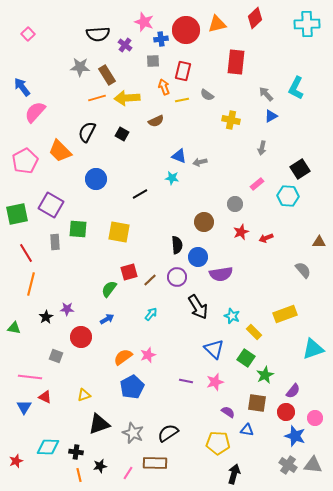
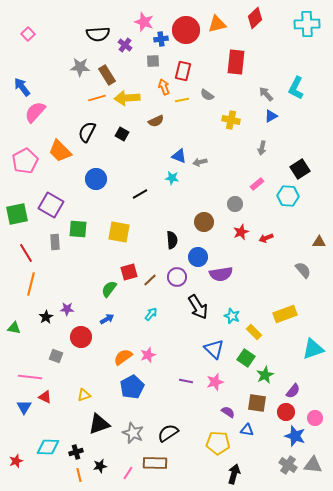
black semicircle at (177, 245): moved 5 px left, 5 px up
black cross at (76, 452): rotated 24 degrees counterclockwise
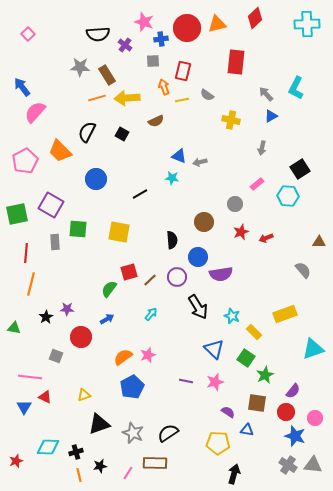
red circle at (186, 30): moved 1 px right, 2 px up
red line at (26, 253): rotated 36 degrees clockwise
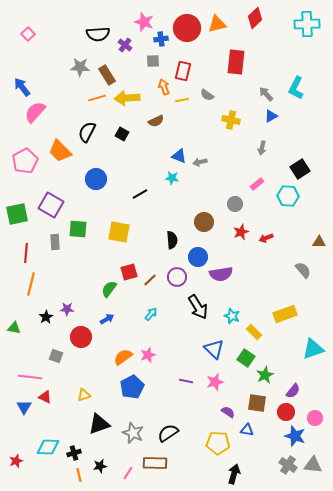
black cross at (76, 452): moved 2 px left, 1 px down
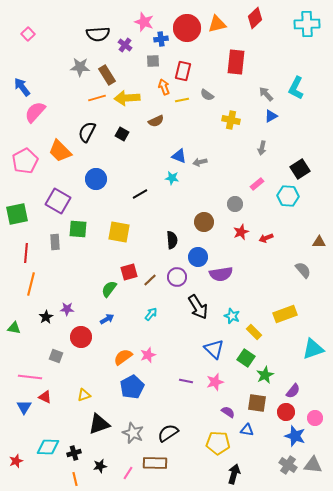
purple square at (51, 205): moved 7 px right, 4 px up
orange line at (79, 475): moved 4 px left, 4 px down
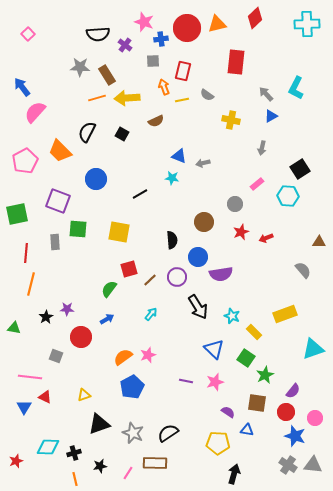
gray arrow at (200, 162): moved 3 px right, 1 px down
purple square at (58, 201): rotated 10 degrees counterclockwise
red square at (129, 272): moved 3 px up
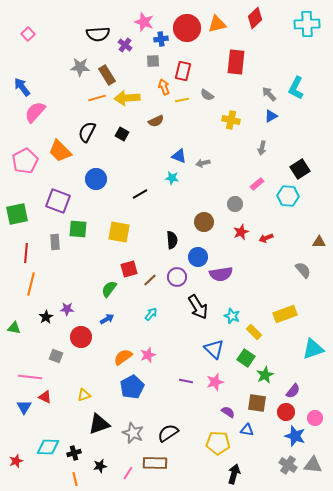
gray arrow at (266, 94): moved 3 px right
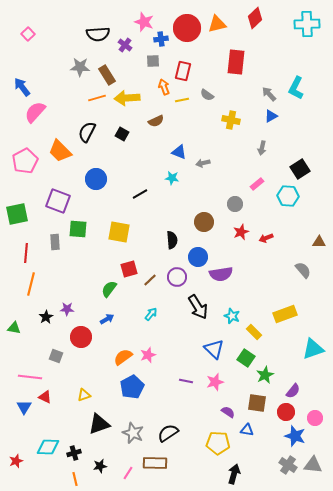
blue triangle at (179, 156): moved 4 px up
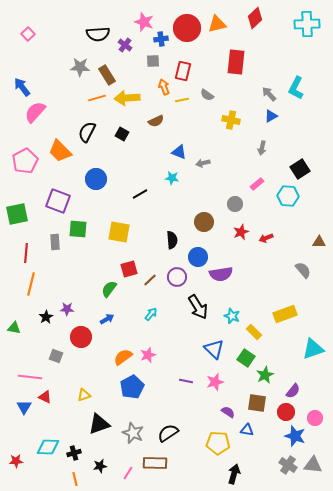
red star at (16, 461): rotated 16 degrees clockwise
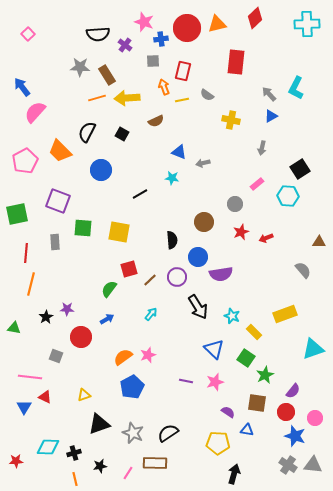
blue circle at (96, 179): moved 5 px right, 9 px up
green square at (78, 229): moved 5 px right, 1 px up
